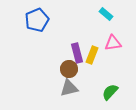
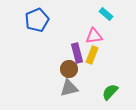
pink triangle: moved 19 px left, 7 px up
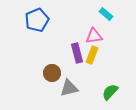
brown circle: moved 17 px left, 4 px down
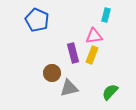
cyan rectangle: moved 1 px down; rotated 64 degrees clockwise
blue pentagon: rotated 25 degrees counterclockwise
purple rectangle: moved 4 px left
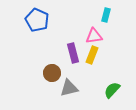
green semicircle: moved 2 px right, 2 px up
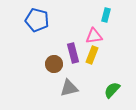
blue pentagon: rotated 10 degrees counterclockwise
brown circle: moved 2 px right, 9 px up
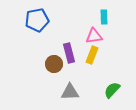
cyan rectangle: moved 2 px left, 2 px down; rotated 16 degrees counterclockwise
blue pentagon: rotated 25 degrees counterclockwise
purple rectangle: moved 4 px left
gray triangle: moved 1 px right, 4 px down; rotated 12 degrees clockwise
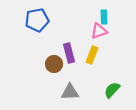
pink triangle: moved 5 px right, 5 px up; rotated 12 degrees counterclockwise
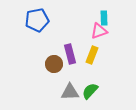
cyan rectangle: moved 1 px down
purple rectangle: moved 1 px right, 1 px down
green semicircle: moved 22 px left, 1 px down
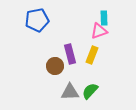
brown circle: moved 1 px right, 2 px down
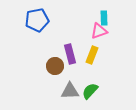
gray triangle: moved 1 px up
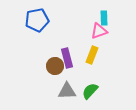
purple rectangle: moved 3 px left, 4 px down
gray triangle: moved 3 px left
